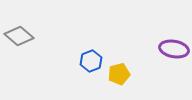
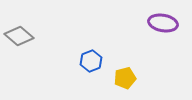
purple ellipse: moved 11 px left, 26 px up
yellow pentagon: moved 6 px right, 4 px down
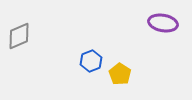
gray diamond: rotated 64 degrees counterclockwise
yellow pentagon: moved 5 px left, 4 px up; rotated 25 degrees counterclockwise
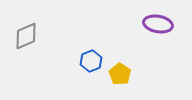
purple ellipse: moved 5 px left, 1 px down
gray diamond: moved 7 px right
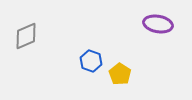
blue hexagon: rotated 20 degrees counterclockwise
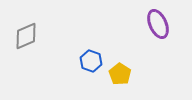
purple ellipse: rotated 56 degrees clockwise
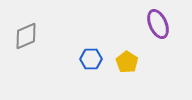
blue hexagon: moved 2 px up; rotated 20 degrees counterclockwise
yellow pentagon: moved 7 px right, 12 px up
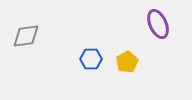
gray diamond: rotated 16 degrees clockwise
yellow pentagon: rotated 10 degrees clockwise
